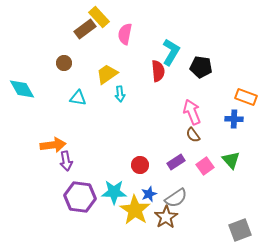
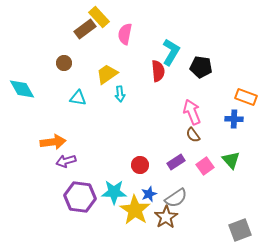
orange arrow: moved 3 px up
purple arrow: rotated 84 degrees clockwise
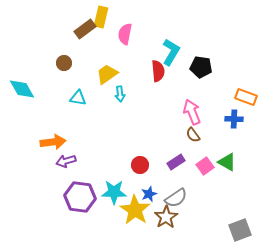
yellow rectangle: moved 2 px right; rotated 55 degrees clockwise
green triangle: moved 4 px left, 2 px down; rotated 18 degrees counterclockwise
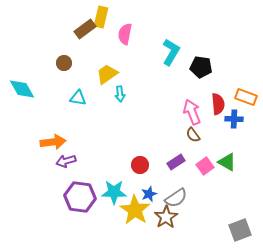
red semicircle: moved 60 px right, 33 px down
